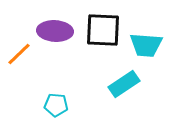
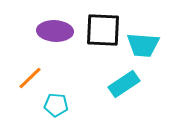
cyan trapezoid: moved 3 px left
orange line: moved 11 px right, 24 px down
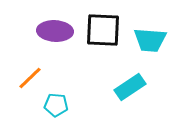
cyan trapezoid: moved 7 px right, 5 px up
cyan rectangle: moved 6 px right, 3 px down
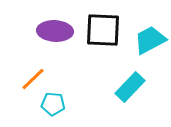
cyan trapezoid: rotated 148 degrees clockwise
orange line: moved 3 px right, 1 px down
cyan rectangle: rotated 12 degrees counterclockwise
cyan pentagon: moved 3 px left, 1 px up
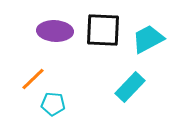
cyan trapezoid: moved 2 px left, 1 px up
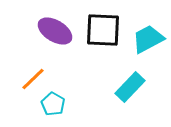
purple ellipse: rotated 28 degrees clockwise
cyan pentagon: rotated 25 degrees clockwise
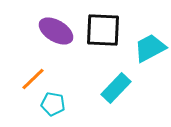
purple ellipse: moved 1 px right
cyan trapezoid: moved 2 px right, 9 px down
cyan rectangle: moved 14 px left, 1 px down
cyan pentagon: rotated 20 degrees counterclockwise
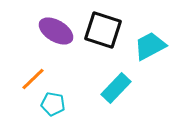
black square: rotated 15 degrees clockwise
cyan trapezoid: moved 2 px up
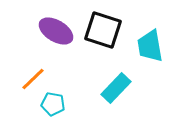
cyan trapezoid: rotated 72 degrees counterclockwise
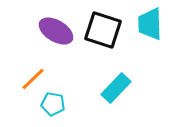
cyan trapezoid: moved 22 px up; rotated 8 degrees clockwise
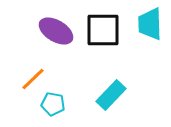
black square: rotated 18 degrees counterclockwise
cyan rectangle: moved 5 px left, 7 px down
